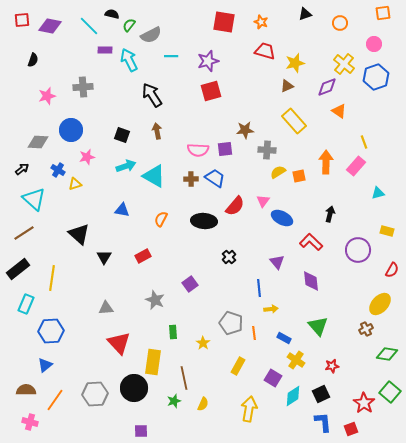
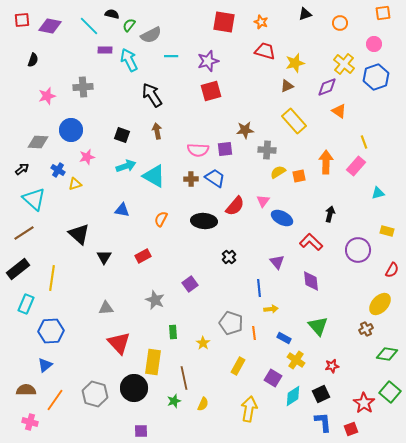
gray hexagon at (95, 394): rotated 20 degrees clockwise
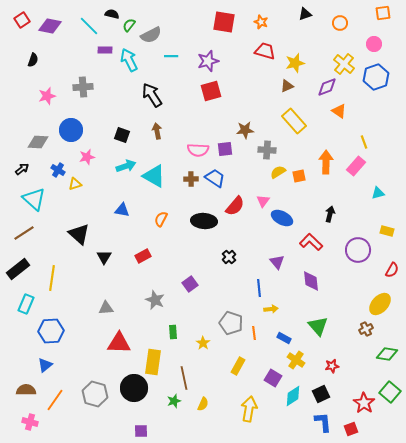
red square at (22, 20): rotated 28 degrees counterclockwise
red triangle at (119, 343): rotated 45 degrees counterclockwise
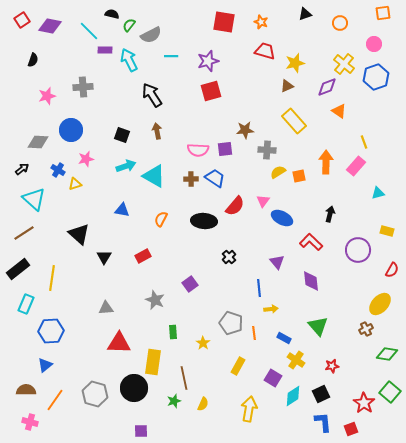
cyan line at (89, 26): moved 5 px down
pink star at (87, 157): moved 1 px left, 2 px down
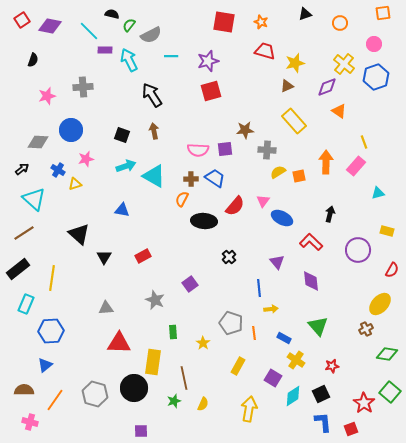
brown arrow at (157, 131): moved 3 px left
orange semicircle at (161, 219): moved 21 px right, 20 px up
brown semicircle at (26, 390): moved 2 px left
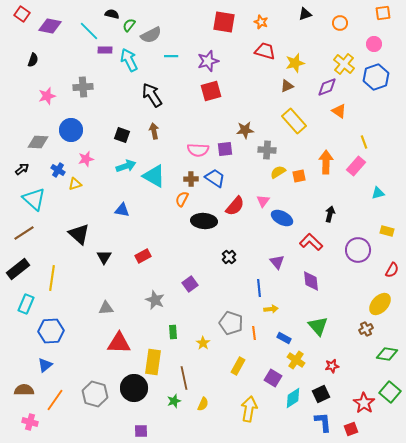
red square at (22, 20): moved 6 px up; rotated 21 degrees counterclockwise
cyan diamond at (293, 396): moved 2 px down
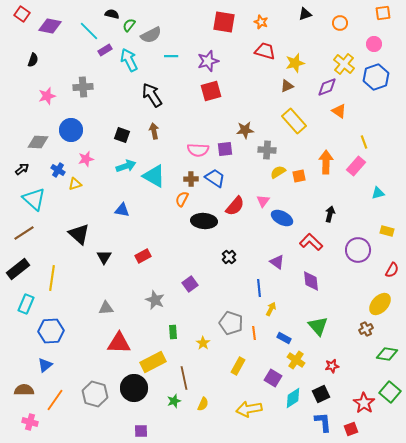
purple rectangle at (105, 50): rotated 32 degrees counterclockwise
purple triangle at (277, 262): rotated 14 degrees counterclockwise
yellow arrow at (271, 309): rotated 56 degrees counterclockwise
yellow rectangle at (153, 362): rotated 55 degrees clockwise
yellow arrow at (249, 409): rotated 110 degrees counterclockwise
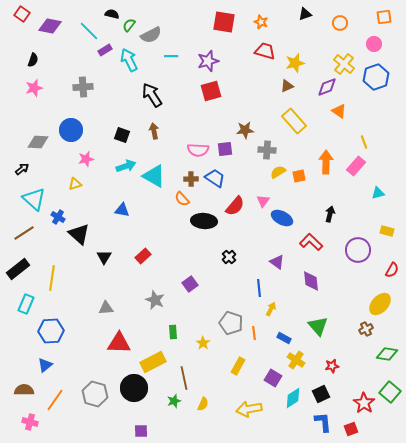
orange square at (383, 13): moved 1 px right, 4 px down
pink star at (47, 96): moved 13 px left, 8 px up
blue cross at (58, 170): moved 47 px down
orange semicircle at (182, 199): rotated 70 degrees counterclockwise
red rectangle at (143, 256): rotated 14 degrees counterclockwise
